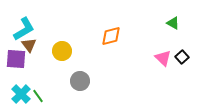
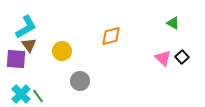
cyan L-shape: moved 2 px right, 2 px up
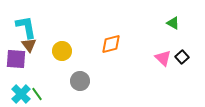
cyan L-shape: rotated 70 degrees counterclockwise
orange diamond: moved 8 px down
green line: moved 1 px left, 2 px up
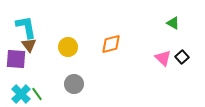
yellow circle: moved 6 px right, 4 px up
gray circle: moved 6 px left, 3 px down
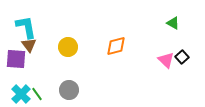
orange diamond: moved 5 px right, 2 px down
pink triangle: moved 3 px right, 2 px down
gray circle: moved 5 px left, 6 px down
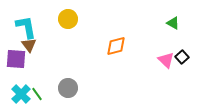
yellow circle: moved 28 px up
gray circle: moved 1 px left, 2 px up
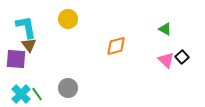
green triangle: moved 8 px left, 6 px down
